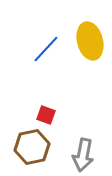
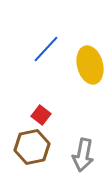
yellow ellipse: moved 24 px down
red square: moved 5 px left; rotated 18 degrees clockwise
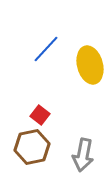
red square: moved 1 px left
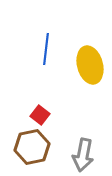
blue line: rotated 36 degrees counterclockwise
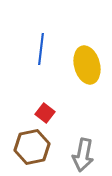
blue line: moved 5 px left
yellow ellipse: moved 3 px left
red square: moved 5 px right, 2 px up
